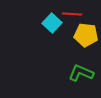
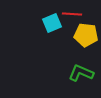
cyan square: rotated 24 degrees clockwise
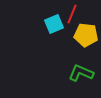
red line: rotated 72 degrees counterclockwise
cyan square: moved 2 px right, 1 px down
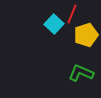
cyan square: rotated 24 degrees counterclockwise
yellow pentagon: rotated 25 degrees counterclockwise
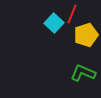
cyan square: moved 1 px up
green L-shape: moved 2 px right
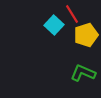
red line: rotated 54 degrees counterclockwise
cyan square: moved 2 px down
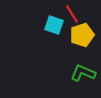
cyan square: rotated 24 degrees counterclockwise
yellow pentagon: moved 4 px left
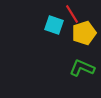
yellow pentagon: moved 2 px right, 2 px up
green L-shape: moved 1 px left, 5 px up
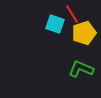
cyan square: moved 1 px right, 1 px up
green L-shape: moved 1 px left, 1 px down
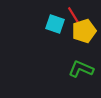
red line: moved 2 px right, 2 px down
yellow pentagon: moved 2 px up
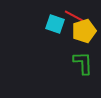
red line: rotated 30 degrees counterclockwise
green L-shape: moved 2 px right, 6 px up; rotated 65 degrees clockwise
